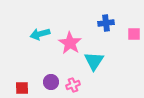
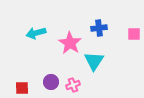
blue cross: moved 7 px left, 5 px down
cyan arrow: moved 4 px left, 1 px up
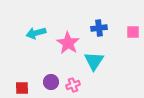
pink square: moved 1 px left, 2 px up
pink star: moved 2 px left
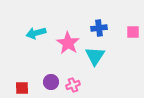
cyan triangle: moved 1 px right, 5 px up
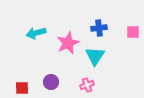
pink star: rotated 15 degrees clockwise
pink cross: moved 14 px right
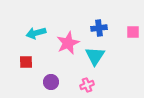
red square: moved 4 px right, 26 px up
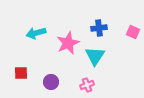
pink square: rotated 24 degrees clockwise
red square: moved 5 px left, 11 px down
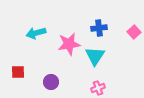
pink square: moved 1 px right; rotated 24 degrees clockwise
pink star: moved 1 px right, 1 px down; rotated 15 degrees clockwise
red square: moved 3 px left, 1 px up
pink cross: moved 11 px right, 3 px down
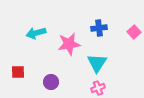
cyan triangle: moved 2 px right, 7 px down
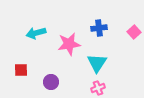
red square: moved 3 px right, 2 px up
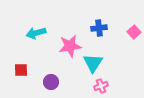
pink star: moved 1 px right, 2 px down
cyan triangle: moved 4 px left
pink cross: moved 3 px right, 2 px up
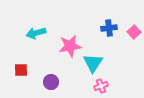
blue cross: moved 10 px right
